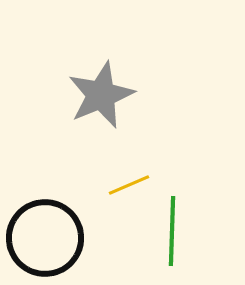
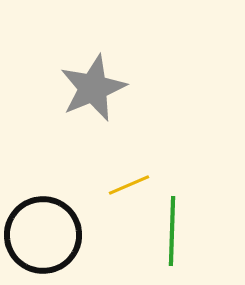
gray star: moved 8 px left, 7 px up
black circle: moved 2 px left, 3 px up
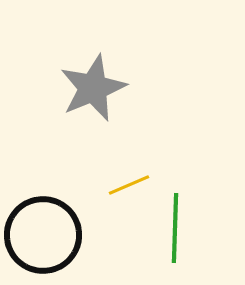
green line: moved 3 px right, 3 px up
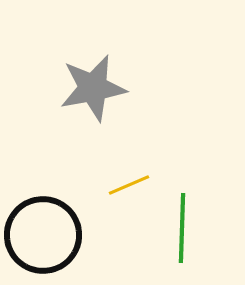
gray star: rotated 12 degrees clockwise
green line: moved 7 px right
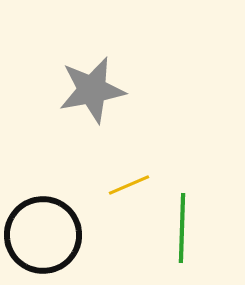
gray star: moved 1 px left, 2 px down
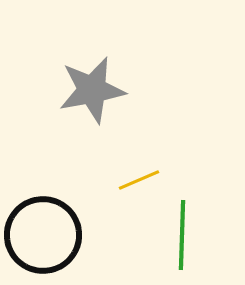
yellow line: moved 10 px right, 5 px up
green line: moved 7 px down
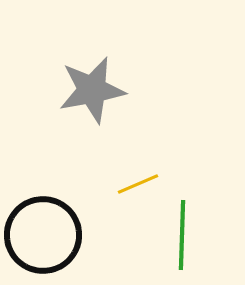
yellow line: moved 1 px left, 4 px down
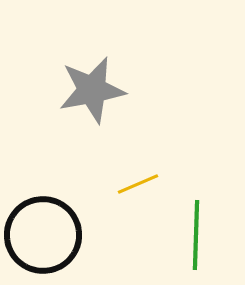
green line: moved 14 px right
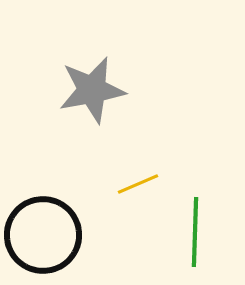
green line: moved 1 px left, 3 px up
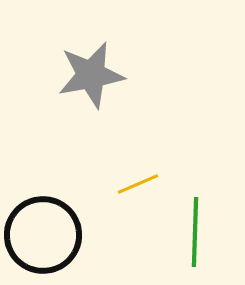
gray star: moved 1 px left, 15 px up
